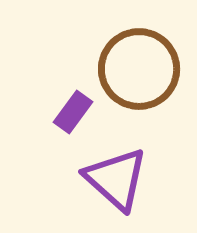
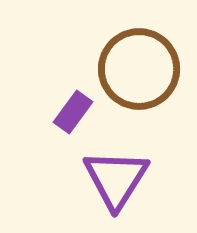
purple triangle: rotated 20 degrees clockwise
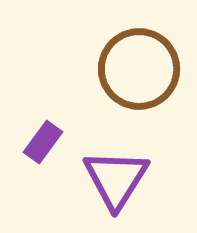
purple rectangle: moved 30 px left, 30 px down
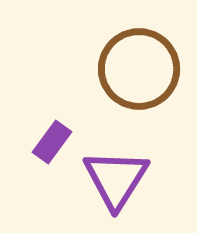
purple rectangle: moved 9 px right
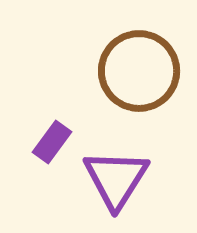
brown circle: moved 2 px down
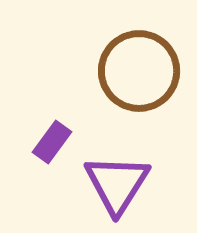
purple triangle: moved 1 px right, 5 px down
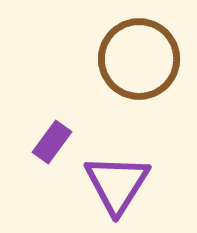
brown circle: moved 12 px up
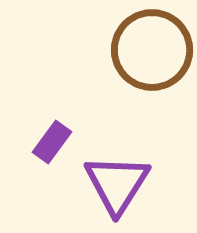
brown circle: moved 13 px right, 9 px up
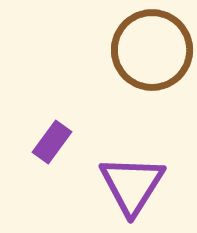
purple triangle: moved 15 px right, 1 px down
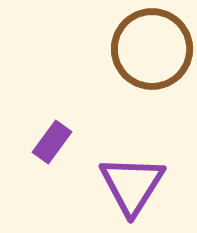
brown circle: moved 1 px up
